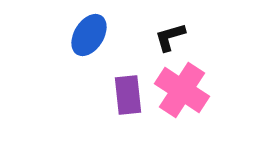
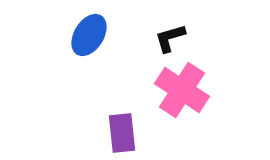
black L-shape: moved 1 px down
purple rectangle: moved 6 px left, 38 px down
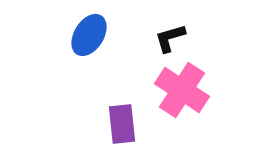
purple rectangle: moved 9 px up
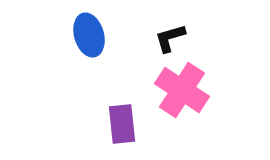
blue ellipse: rotated 48 degrees counterclockwise
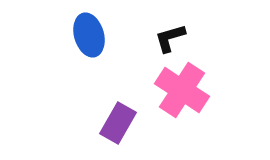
purple rectangle: moved 4 px left, 1 px up; rotated 36 degrees clockwise
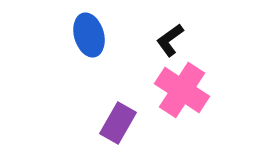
black L-shape: moved 2 px down; rotated 20 degrees counterclockwise
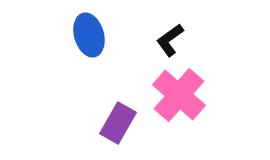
pink cross: moved 3 px left, 5 px down; rotated 8 degrees clockwise
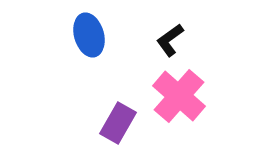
pink cross: moved 1 px down
